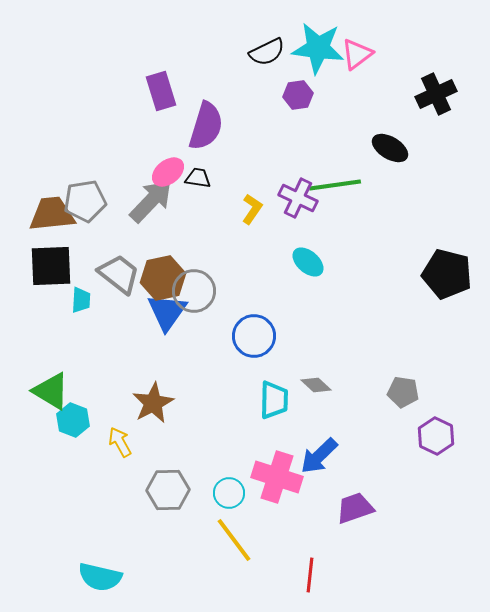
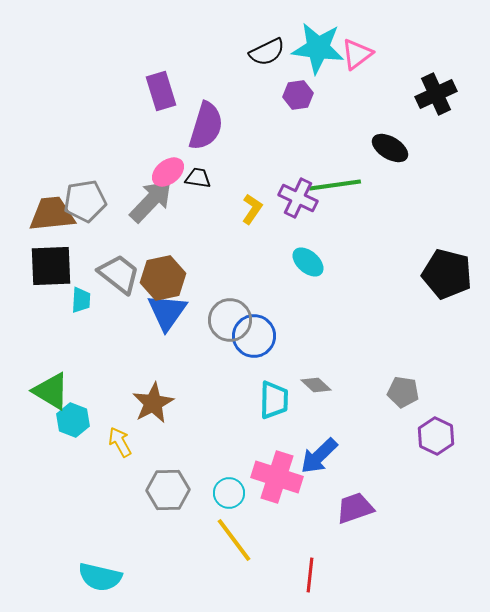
gray circle at (194, 291): moved 36 px right, 29 px down
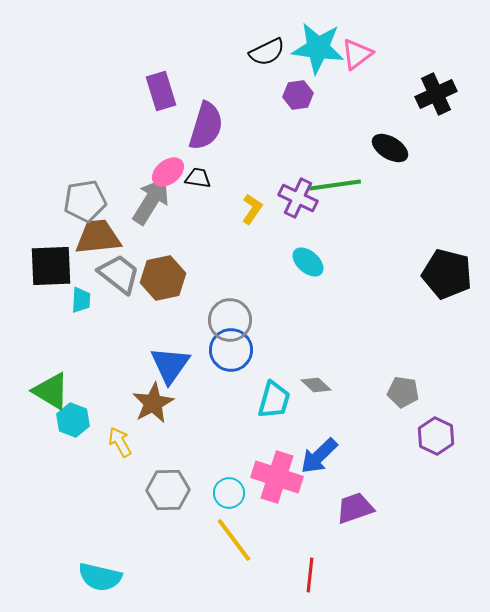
gray arrow at (151, 201): rotated 12 degrees counterclockwise
brown trapezoid at (52, 214): moved 46 px right, 23 px down
blue triangle at (167, 312): moved 3 px right, 53 px down
blue circle at (254, 336): moved 23 px left, 14 px down
cyan trapezoid at (274, 400): rotated 15 degrees clockwise
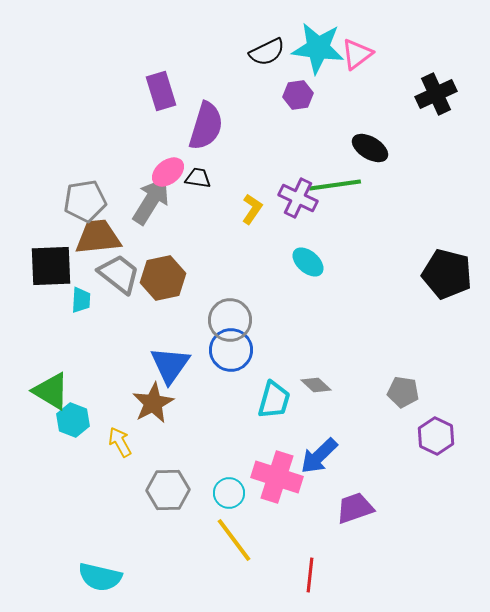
black ellipse at (390, 148): moved 20 px left
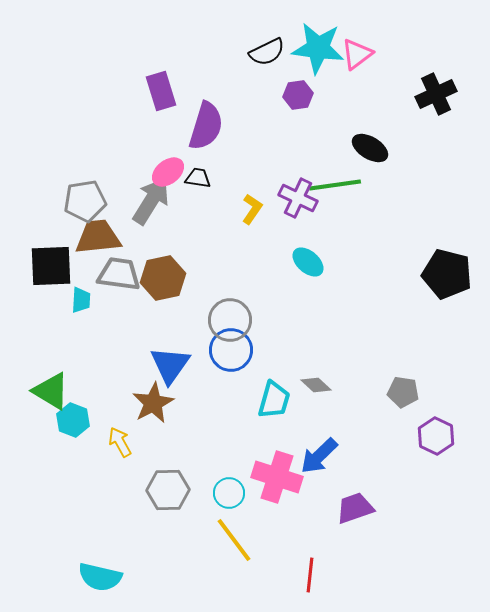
gray trapezoid at (119, 274): rotated 30 degrees counterclockwise
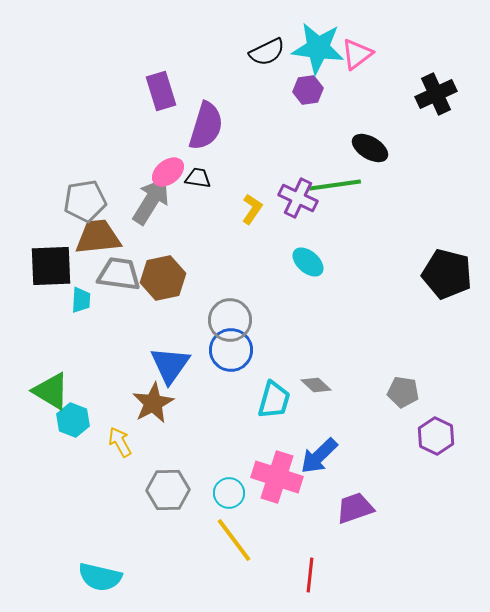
purple hexagon at (298, 95): moved 10 px right, 5 px up
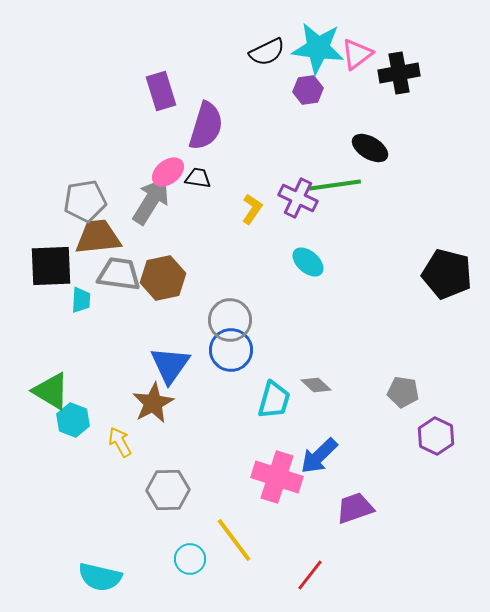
black cross at (436, 94): moved 37 px left, 21 px up; rotated 15 degrees clockwise
cyan circle at (229, 493): moved 39 px left, 66 px down
red line at (310, 575): rotated 32 degrees clockwise
